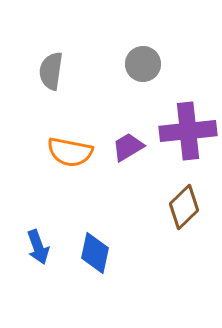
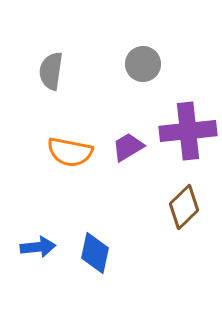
blue arrow: rotated 76 degrees counterclockwise
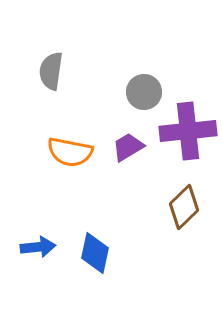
gray circle: moved 1 px right, 28 px down
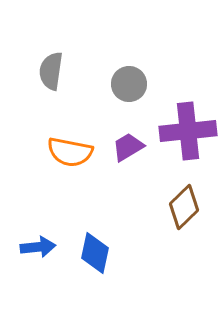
gray circle: moved 15 px left, 8 px up
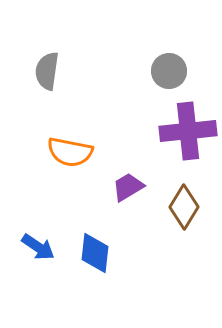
gray semicircle: moved 4 px left
gray circle: moved 40 px right, 13 px up
purple trapezoid: moved 40 px down
brown diamond: rotated 15 degrees counterclockwise
blue arrow: rotated 40 degrees clockwise
blue diamond: rotated 6 degrees counterclockwise
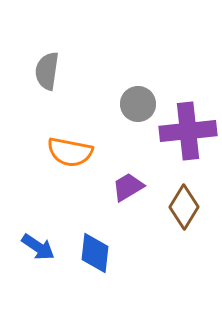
gray circle: moved 31 px left, 33 px down
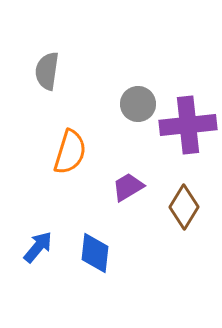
purple cross: moved 6 px up
orange semicircle: rotated 84 degrees counterclockwise
blue arrow: rotated 84 degrees counterclockwise
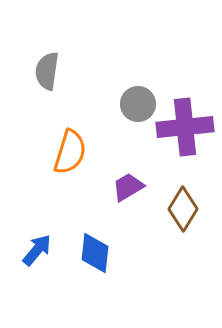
purple cross: moved 3 px left, 2 px down
brown diamond: moved 1 px left, 2 px down
blue arrow: moved 1 px left, 3 px down
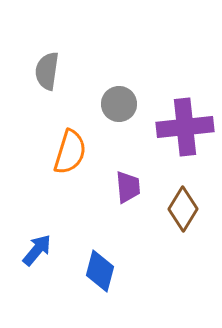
gray circle: moved 19 px left
purple trapezoid: rotated 116 degrees clockwise
blue diamond: moved 5 px right, 18 px down; rotated 9 degrees clockwise
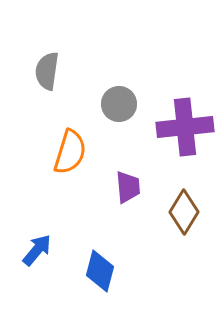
brown diamond: moved 1 px right, 3 px down
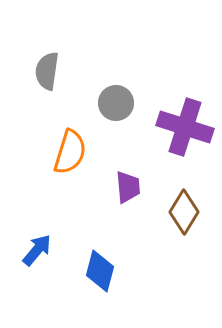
gray circle: moved 3 px left, 1 px up
purple cross: rotated 24 degrees clockwise
